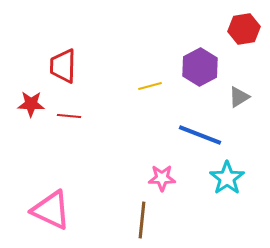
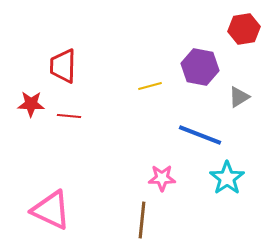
purple hexagon: rotated 21 degrees counterclockwise
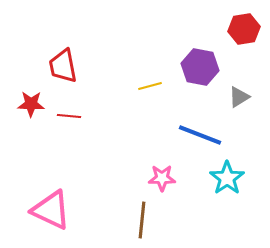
red trapezoid: rotated 12 degrees counterclockwise
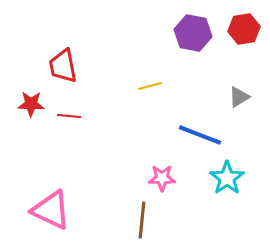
purple hexagon: moved 7 px left, 34 px up
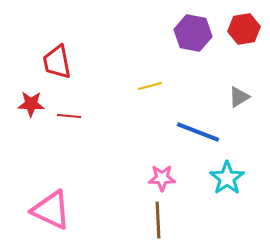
red trapezoid: moved 6 px left, 4 px up
blue line: moved 2 px left, 3 px up
brown line: moved 16 px right; rotated 9 degrees counterclockwise
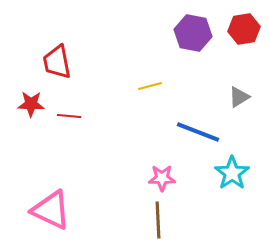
cyan star: moved 5 px right, 5 px up
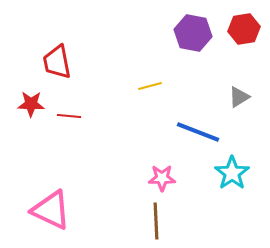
brown line: moved 2 px left, 1 px down
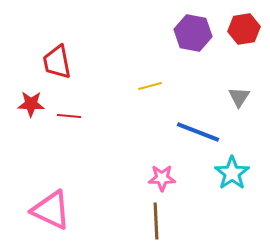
gray triangle: rotated 25 degrees counterclockwise
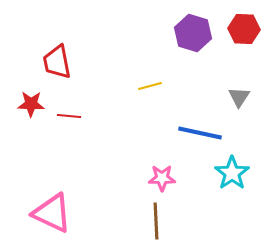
red hexagon: rotated 12 degrees clockwise
purple hexagon: rotated 6 degrees clockwise
blue line: moved 2 px right, 1 px down; rotated 9 degrees counterclockwise
pink triangle: moved 1 px right, 3 px down
